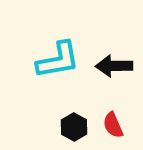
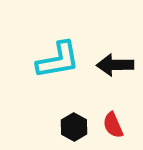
black arrow: moved 1 px right, 1 px up
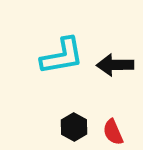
cyan L-shape: moved 4 px right, 4 px up
red semicircle: moved 7 px down
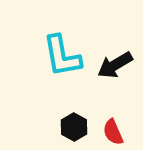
cyan L-shape: rotated 90 degrees clockwise
black arrow: rotated 30 degrees counterclockwise
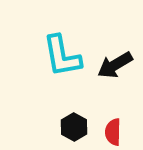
red semicircle: rotated 24 degrees clockwise
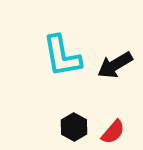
red semicircle: rotated 140 degrees counterclockwise
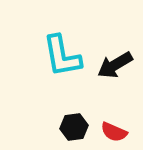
black hexagon: rotated 24 degrees clockwise
red semicircle: moved 1 px right; rotated 72 degrees clockwise
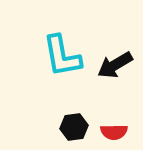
red semicircle: rotated 24 degrees counterclockwise
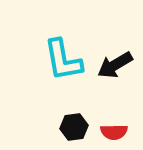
cyan L-shape: moved 1 px right, 4 px down
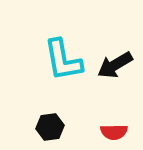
black hexagon: moved 24 px left
